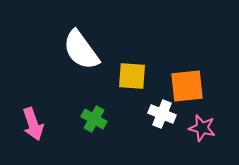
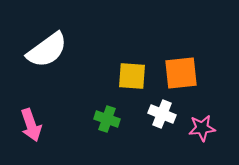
white semicircle: moved 34 px left; rotated 90 degrees counterclockwise
orange square: moved 6 px left, 13 px up
green cross: moved 13 px right; rotated 10 degrees counterclockwise
pink arrow: moved 2 px left, 1 px down
pink star: rotated 20 degrees counterclockwise
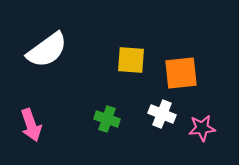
yellow square: moved 1 px left, 16 px up
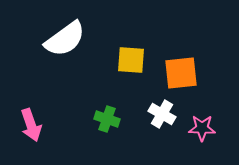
white semicircle: moved 18 px right, 11 px up
white cross: rotated 8 degrees clockwise
pink star: rotated 8 degrees clockwise
